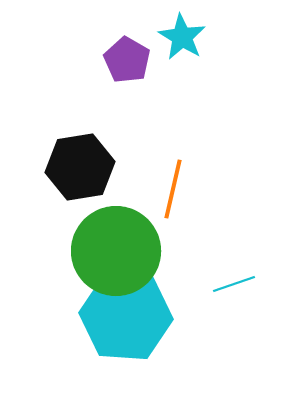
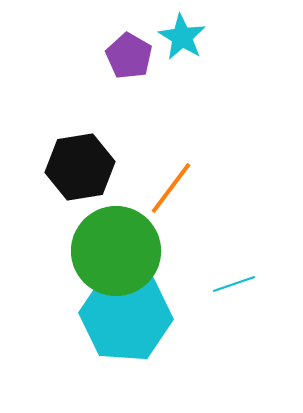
purple pentagon: moved 2 px right, 4 px up
orange line: moved 2 px left, 1 px up; rotated 24 degrees clockwise
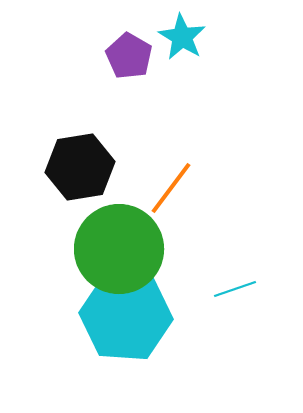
green circle: moved 3 px right, 2 px up
cyan line: moved 1 px right, 5 px down
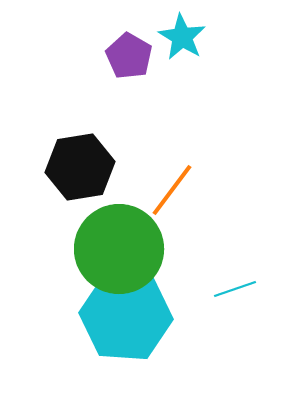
orange line: moved 1 px right, 2 px down
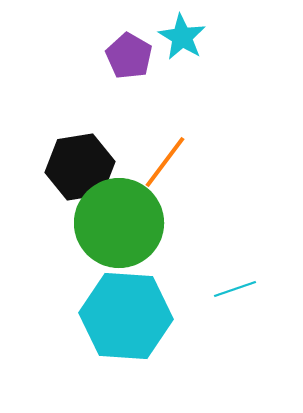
orange line: moved 7 px left, 28 px up
green circle: moved 26 px up
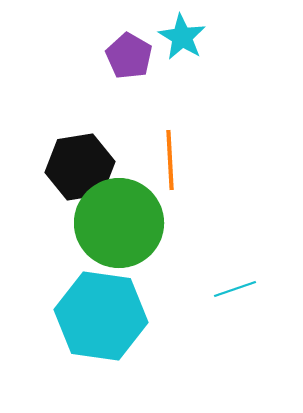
orange line: moved 5 px right, 2 px up; rotated 40 degrees counterclockwise
cyan hexagon: moved 25 px left; rotated 4 degrees clockwise
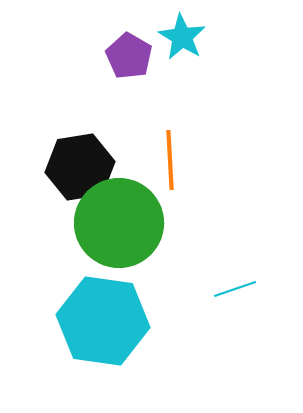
cyan hexagon: moved 2 px right, 5 px down
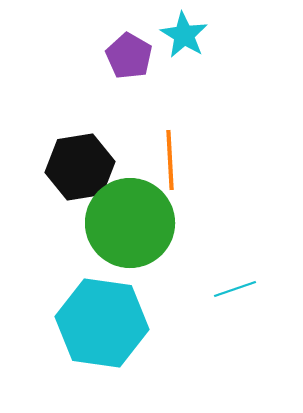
cyan star: moved 2 px right, 2 px up
green circle: moved 11 px right
cyan hexagon: moved 1 px left, 2 px down
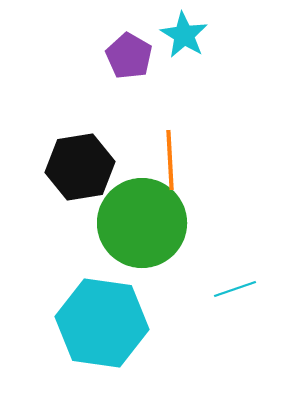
green circle: moved 12 px right
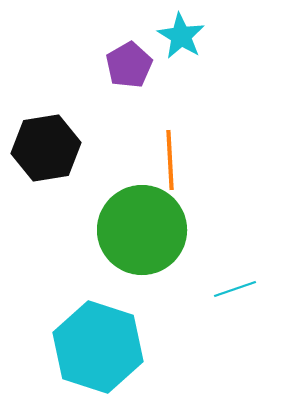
cyan star: moved 3 px left, 1 px down
purple pentagon: moved 9 px down; rotated 12 degrees clockwise
black hexagon: moved 34 px left, 19 px up
green circle: moved 7 px down
cyan hexagon: moved 4 px left, 24 px down; rotated 10 degrees clockwise
